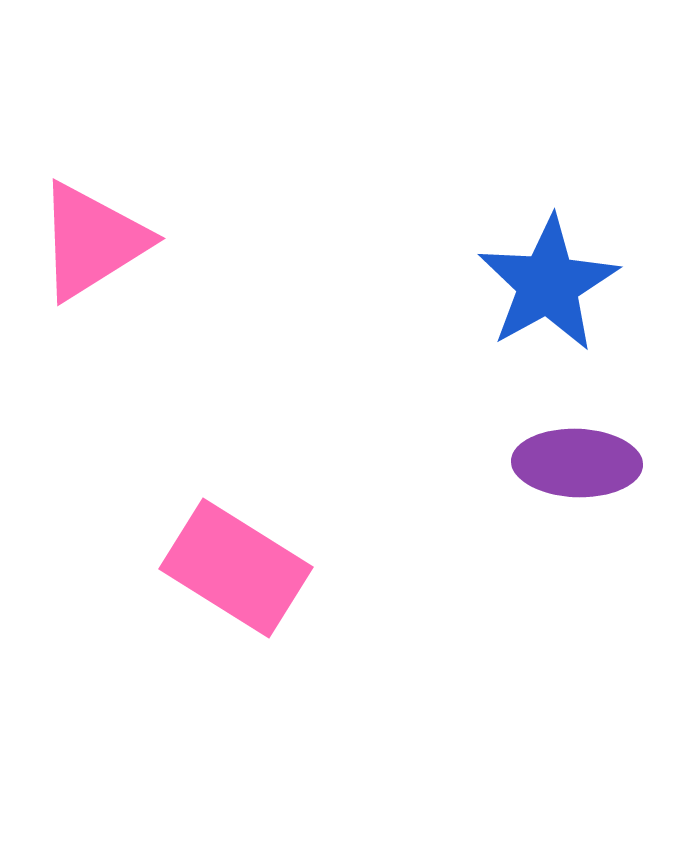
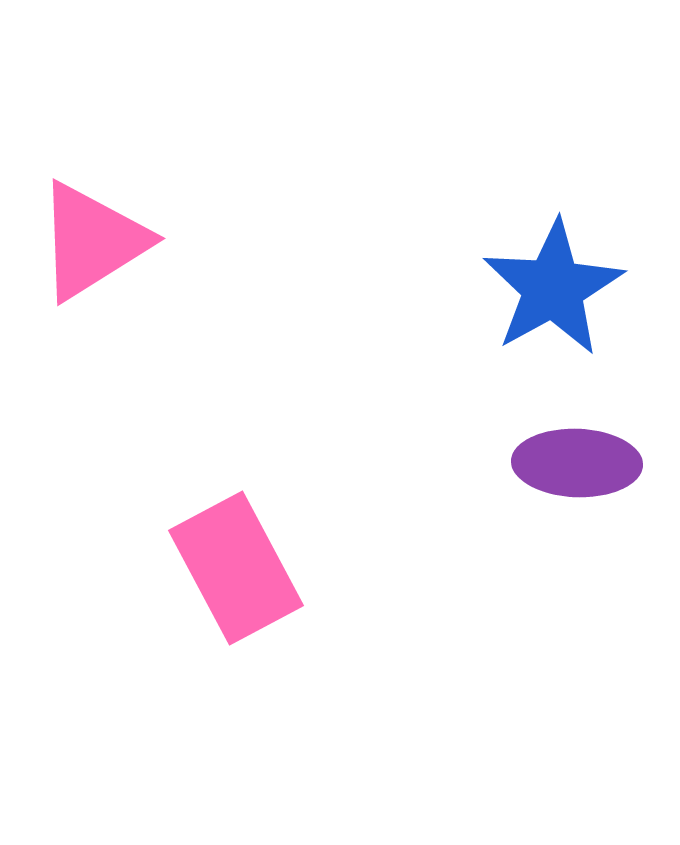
blue star: moved 5 px right, 4 px down
pink rectangle: rotated 30 degrees clockwise
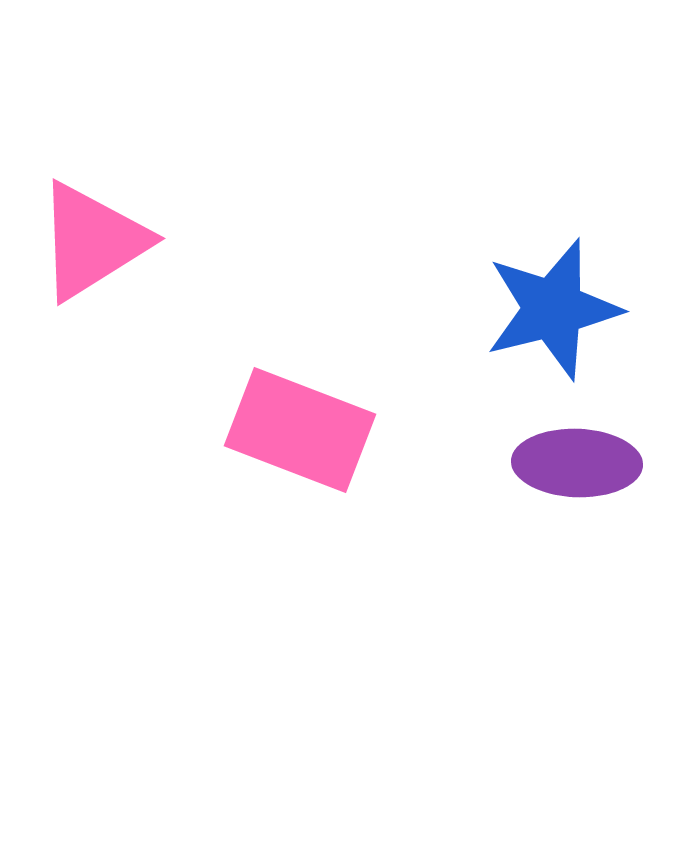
blue star: moved 21 px down; rotated 15 degrees clockwise
pink rectangle: moved 64 px right, 138 px up; rotated 41 degrees counterclockwise
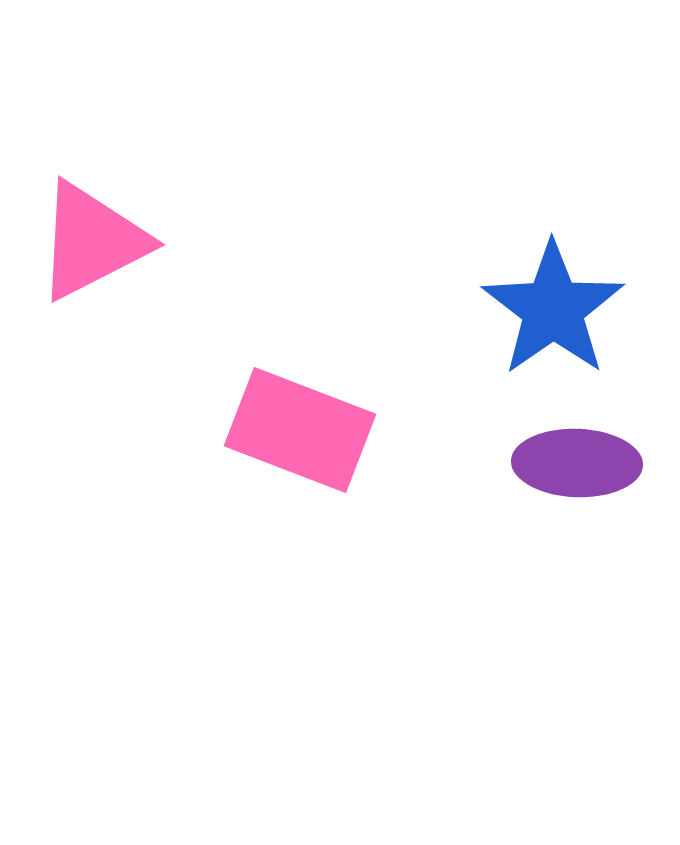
pink triangle: rotated 5 degrees clockwise
blue star: rotated 21 degrees counterclockwise
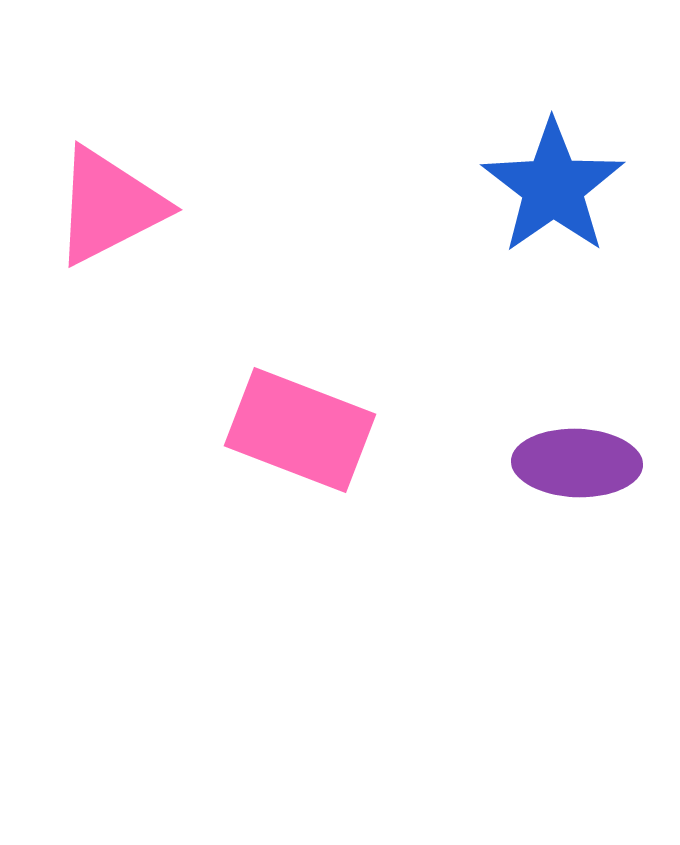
pink triangle: moved 17 px right, 35 px up
blue star: moved 122 px up
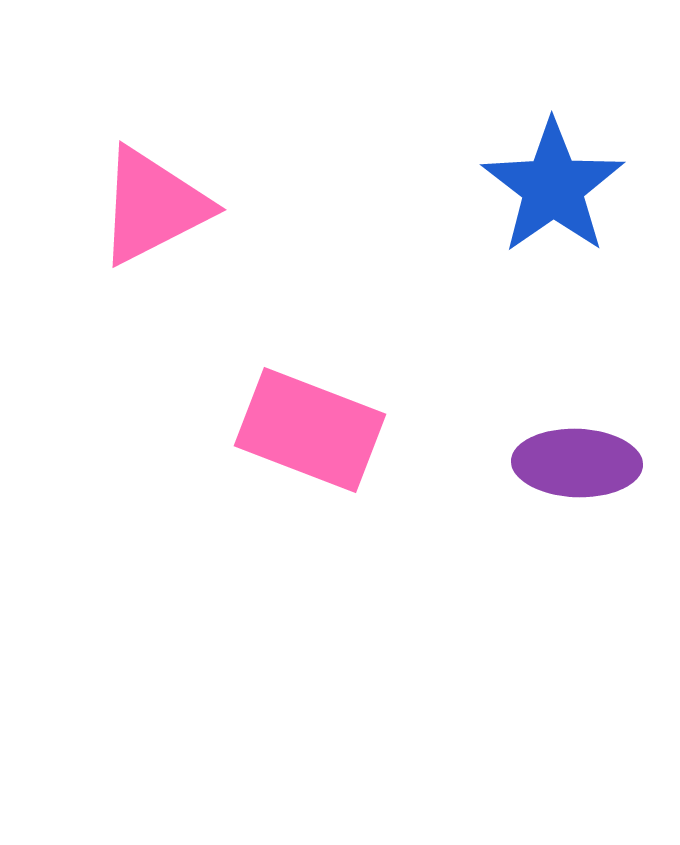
pink triangle: moved 44 px right
pink rectangle: moved 10 px right
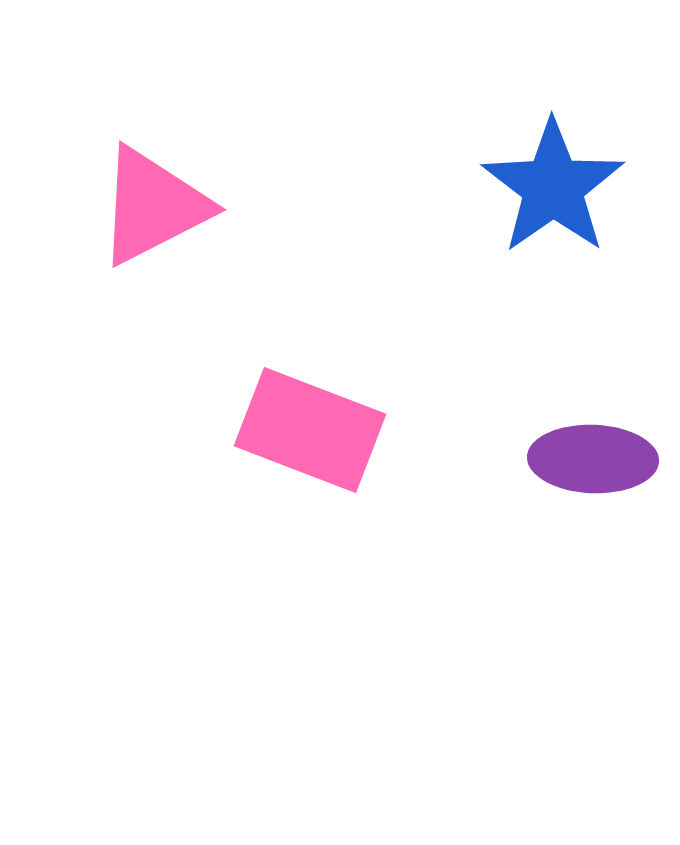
purple ellipse: moved 16 px right, 4 px up
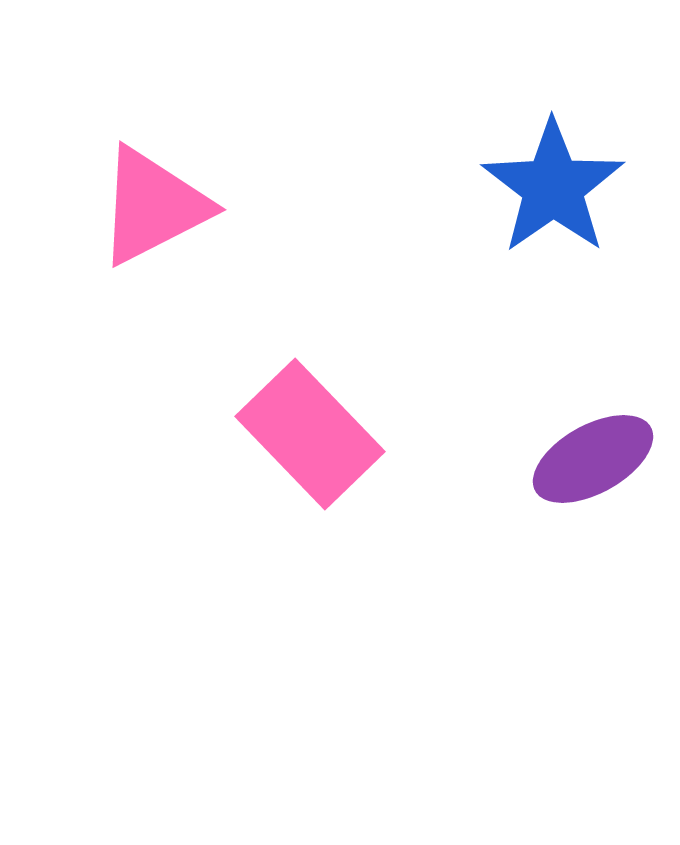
pink rectangle: moved 4 px down; rotated 25 degrees clockwise
purple ellipse: rotated 31 degrees counterclockwise
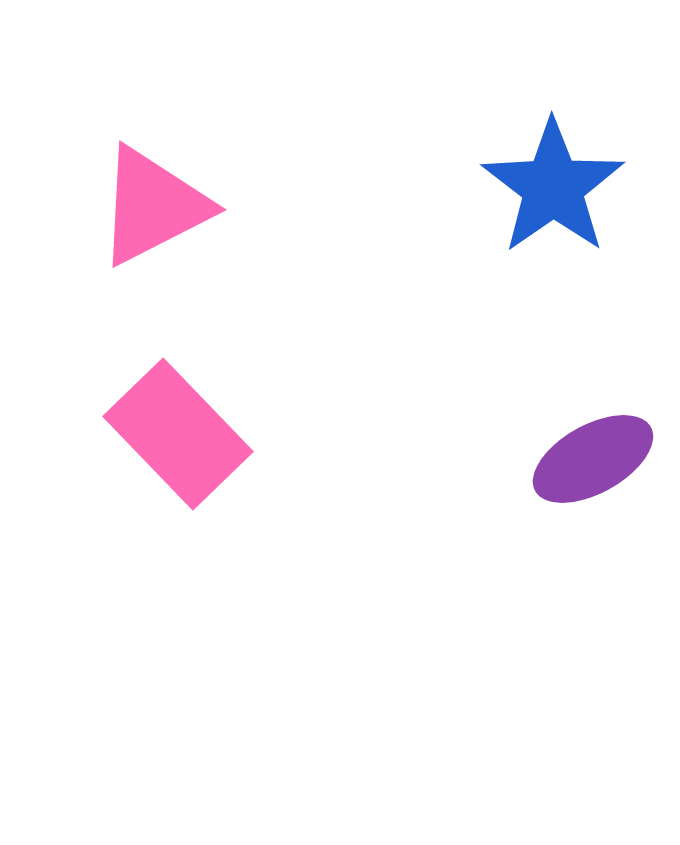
pink rectangle: moved 132 px left
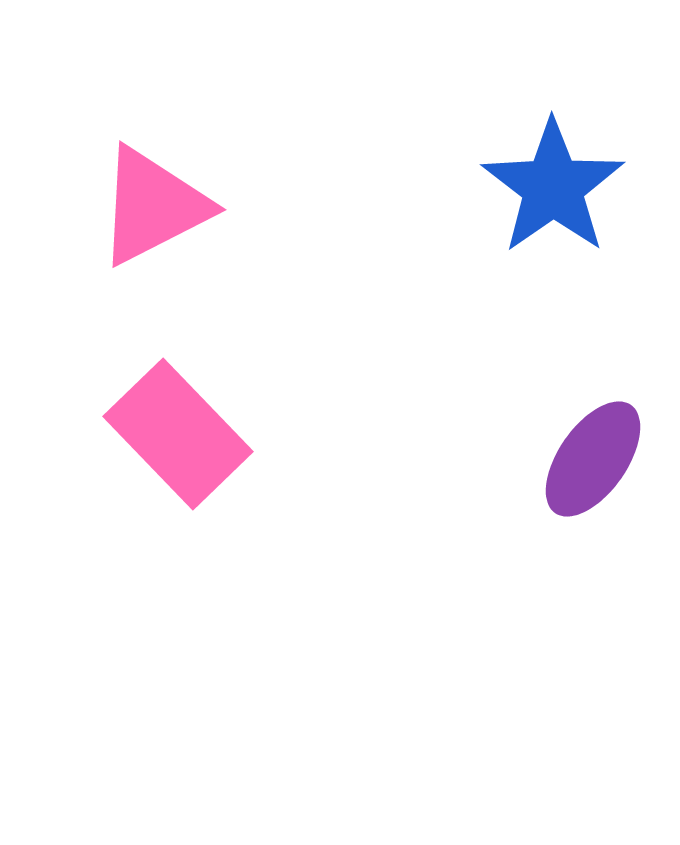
purple ellipse: rotated 26 degrees counterclockwise
